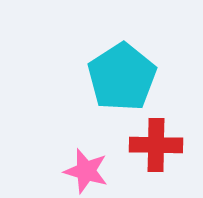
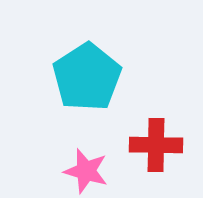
cyan pentagon: moved 35 px left
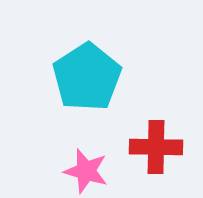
red cross: moved 2 px down
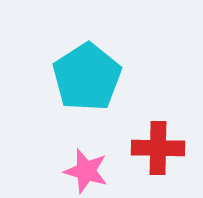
red cross: moved 2 px right, 1 px down
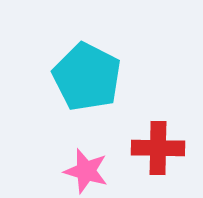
cyan pentagon: rotated 12 degrees counterclockwise
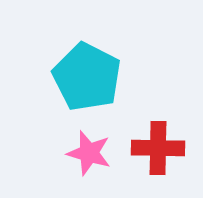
pink star: moved 3 px right, 18 px up
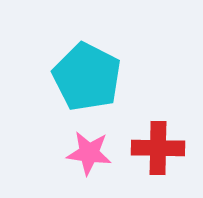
pink star: rotated 9 degrees counterclockwise
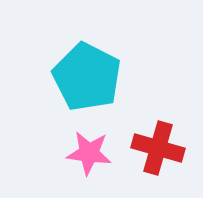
red cross: rotated 15 degrees clockwise
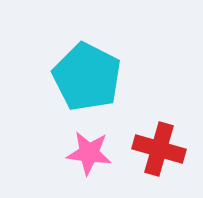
red cross: moved 1 px right, 1 px down
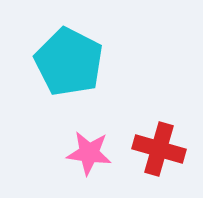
cyan pentagon: moved 18 px left, 15 px up
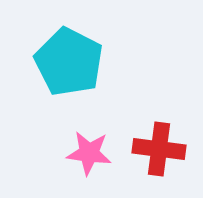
red cross: rotated 9 degrees counterclockwise
